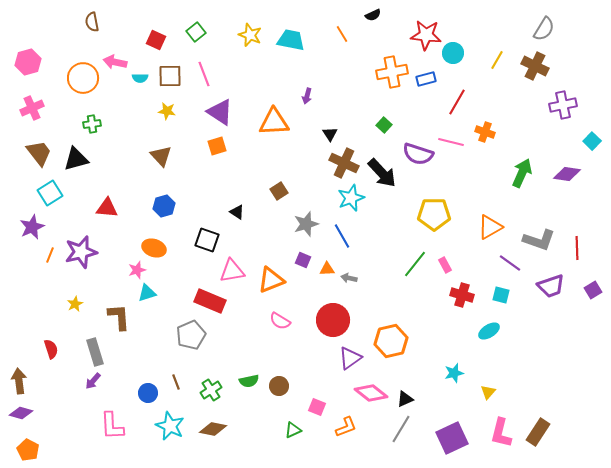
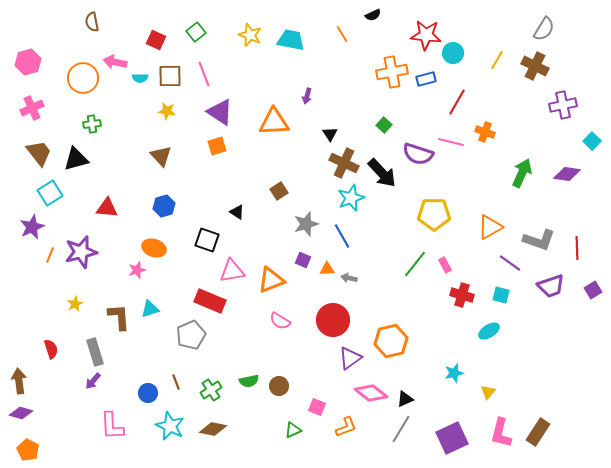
cyan triangle at (147, 293): moved 3 px right, 16 px down
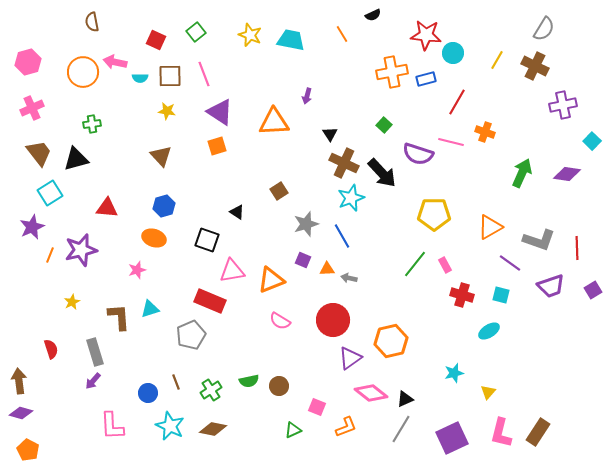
orange circle at (83, 78): moved 6 px up
orange ellipse at (154, 248): moved 10 px up
purple star at (81, 252): moved 2 px up
yellow star at (75, 304): moved 3 px left, 2 px up
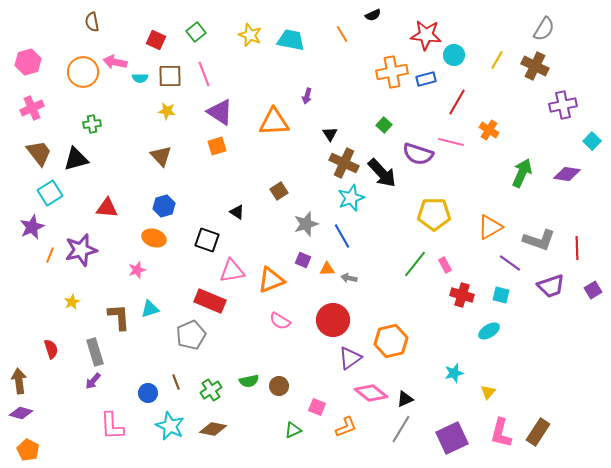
cyan circle at (453, 53): moved 1 px right, 2 px down
orange cross at (485, 132): moved 4 px right, 2 px up; rotated 12 degrees clockwise
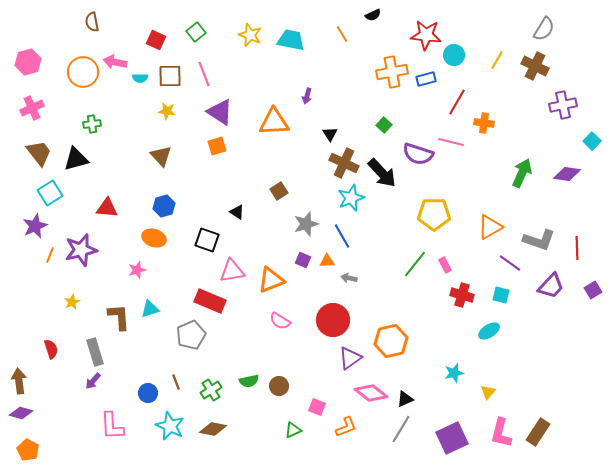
orange cross at (489, 130): moved 5 px left, 7 px up; rotated 24 degrees counterclockwise
purple star at (32, 227): moved 3 px right, 1 px up
orange triangle at (327, 269): moved 8 px up
purple trapezoid at (551, 286): rotated 28 degrees counterclockwise
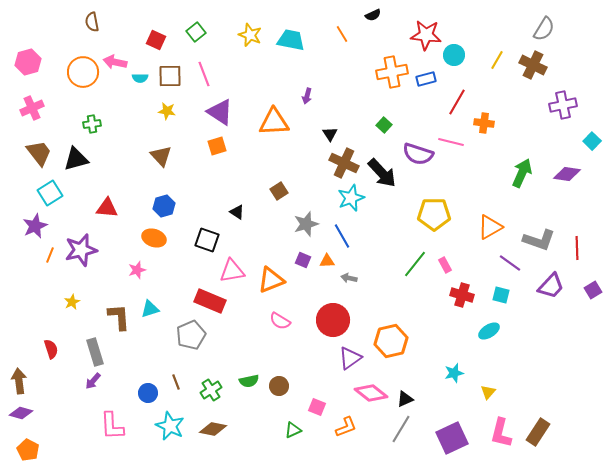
brown cross at (535, 66): moved 2 px left, 1 px up
